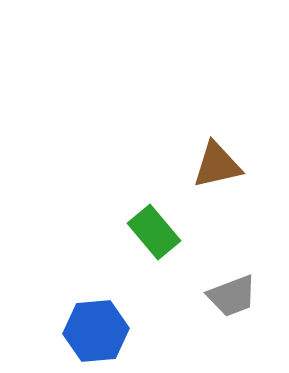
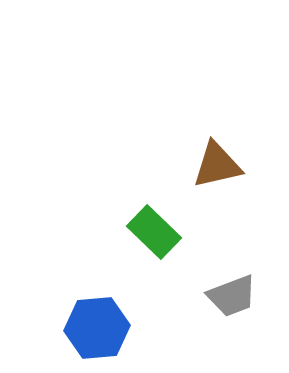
green rectangle: rotated 6 degrees counterclockwise
blue hexagon: moved 1 px right, 3 px up
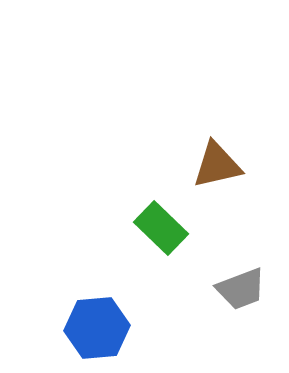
green rectangle: moved 7 px right, 4 px up
gray trapezoid: moved 9 px right, 7 px up
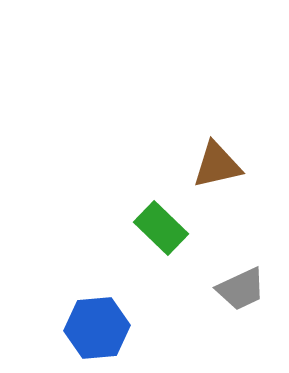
gray trapezoid: rotated 4 degrees counterclockwise
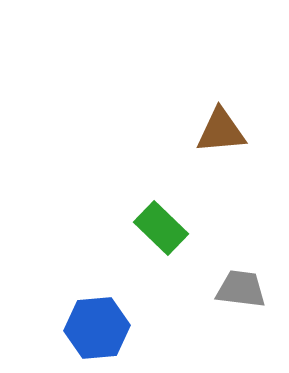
brown triangle: moved 4 px right, 34 px up; rotated 8 degrees clockwise
gray trapezoid: rotated 148 degrees counterclockwise
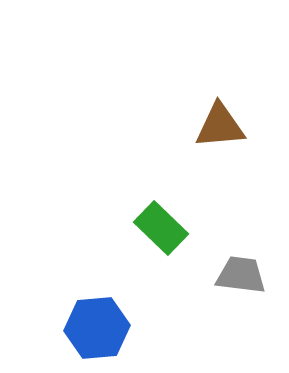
brown triangle: moved 1 px left, 5 px up
gray trapezoid: moved 14 px up
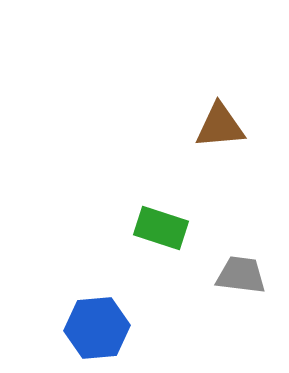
green rectangle: rotated 26 degrees counterclockwise
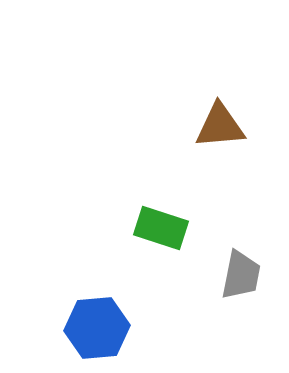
gray trapezoid: rotated 94 degrees clockwise
